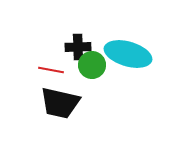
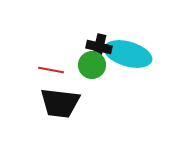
black cross: moved 21 px right; rotated 15 degrees clockwise
black trapezoid: rotated 6 degrees counterclockwise
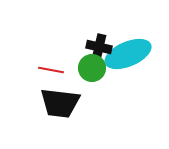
cyan ellipse: rotated 39 degrees counterclockwise
green circle: moved 3 px down
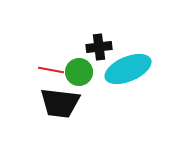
black cross: rotated 20 degrees counterclockwise
cyan ellipse: moved 15 px down
green circle: moved 13 px left, 4 px down
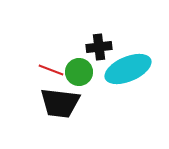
red line: rotated 10 degrees clockwise
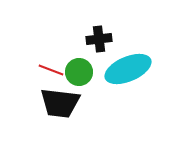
black cross: moved 8 px up
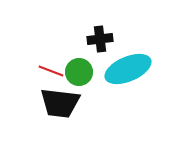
black cross: moved 1 px right
red line: moved 1 px down
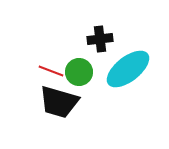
cyan ellipse: rotated 15 degrees counterclockwise
black trapezoid: moved 1 px left, 1 px up; rotated 9 degrees clockwise
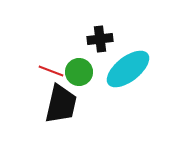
black trapezoid: moved 2 px right, 2 px down; rotated 93 degrees counterclockwise
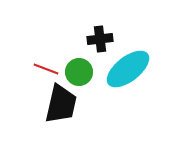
red line: moved 5 px left, 2 px up
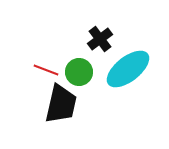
black cross: rotated 30 degrees counterclockwise
red line: moved 1 px down
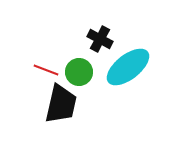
black cross: rotated 25 degrees counterclockwise
cyan ellipse: moved 2 px up
